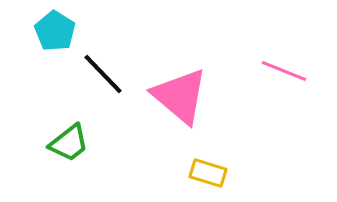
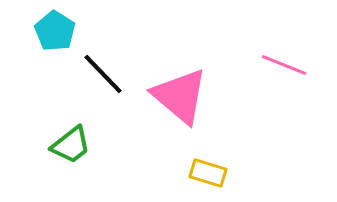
pink line: moved 6 px up
green trapezoid: moved 2 px right, 2 px down
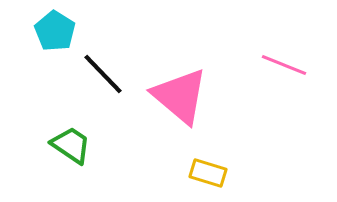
green trapezoid: rotated 108 degrees counterclockwise
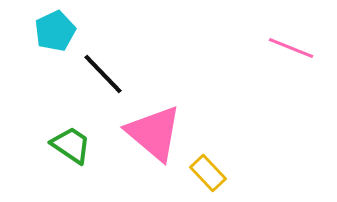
cyan pentagon: rotated 15 degrees clockwise
pink line: moved 7 px right, 17 px up
pink triangle: moved 26 px left, 37 px down
yellow rectangle: rotated 30 degrees clockwise
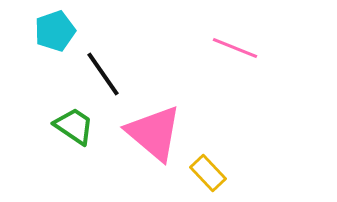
cyan pentagon: rotated 6 degrees clockwise
pink line: moved 56 px left
black line: rotated 9 degrees clockwise
green trapezoid: moved 3 px right, 19 px up
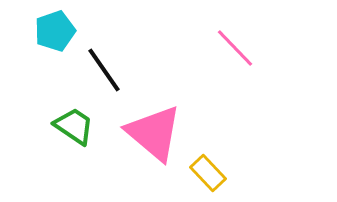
pink line: rotated 24 degrees clockwise
black line: moved 1 px right, 4 px up
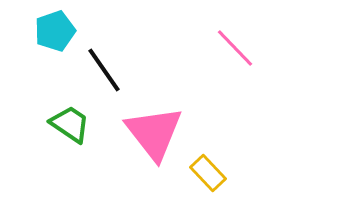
green trapezoid: moved 4 px left, 2 px up
pink triangle: rotated 12 degrees clockwise
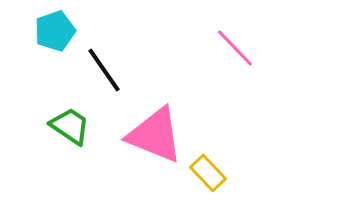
green trapezoid: moved 2 px down
pink triangle: moved 1 px right, 2 px down; rotated 30 degrees counterclockwise
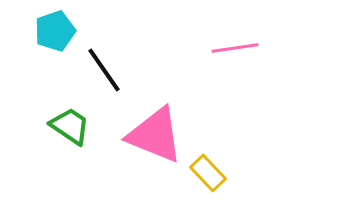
pink line: rotated 54 degrees counterclockwise
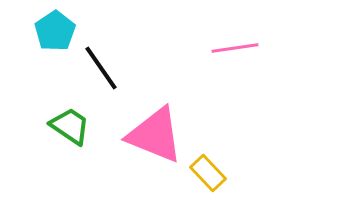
cyan pentagon: rotated 15 degrees counterclockwise
black line: moved 3 px left, 2 px up
